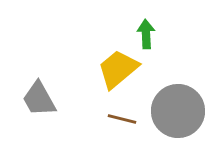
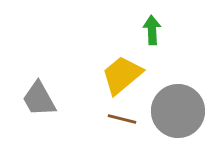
green arrow: moved 6 px right, 4 px up
yellow trapezoid: moved 4 px right, 6 px down
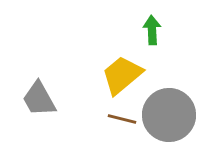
gray circle: moved 9 px left, 4 px down
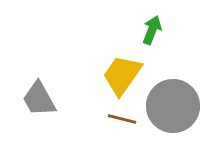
green arrow: rotated 24 degrees clockwise
yellow trapezoid: rotated 15 degrees counterclockwise
gray circle: moved 4 px right, 9 px up
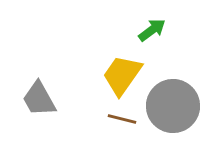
green arrow: rotated 32 degrees clockwise
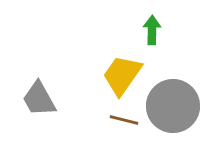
green arrow: rotated 52 degrees counterclockwise
brown line: moved 2 px right, 1 px down
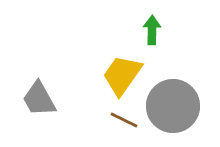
brown line: rotated 12 degrees clockwise
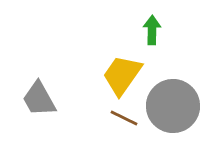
brown line: moved 2 px up
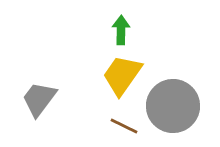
green arrow: moved 31 px left
gray trapezoid: rotated 66 degrees clockwise
brown line: moved 8 px down
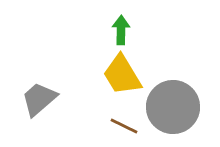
yellow trapezoid: rotated 66 degrees counterclockwise
gray trapezoid: rotated 12 degrees clockwise
gray circle: moved 1 px down
